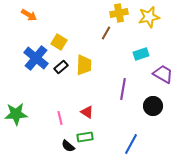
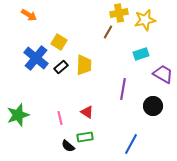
yellow star: moved 4 px left, 3 px down
brown line: moved 2 px right, 1 px up
green star: moved 2 px right, 1 px down; rotated 15 degrees counterclockwise
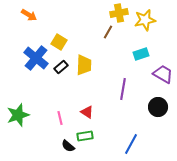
black circle: moved 5 px right, 1 px down
green rectangle: moved 1 px up
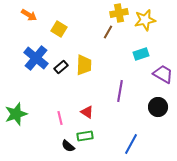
yellow square: moved 13 px up
purple line: moved 3 px left, 2 px down
green star: moved 2 px left, 1 px up
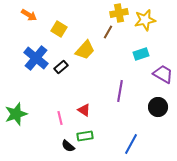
yellow trapezoid: moved 1 px right, 15 px up; rotated 40 degrees clockwise
red triangle: moved 3 px left, 2 px up
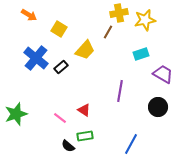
pink line: rotated 40 degrees counterclockwise
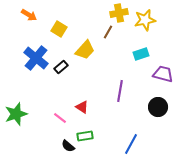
purple trapezoid: rotated 15 degrees counterclockwise
red triangle: moved 2 px left, 3 px up
